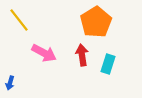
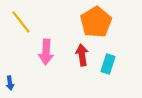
yellow line: moved 2 px right, 2 px down
pink arrow: moved 2 px right, 1 px up; rotated 65 degrees clockwise
blue arrow: rotated 24 degrees counterclockwise
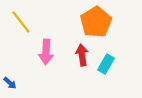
cyan rectangle: moved 2 px left; rotated 12 degrees clockwise
blue arrow: rotated 40 degrees counterclockwise
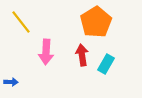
blue arrow: moved 1 px right, 1 px up; rotated 40 degrees counterclockwise
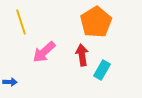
yellow line: rotated 20 degrees clockwise
pink arrow: moved 2 px left; rotated 45 degrees clockwise
cyan rectangle: moved 4 px left, 6 px down
blue arrow: moved 1 px left
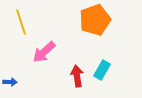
orange pentagon: moved 1 px left, 2 px up; rotated 12 degrees clockwise
red arrow: moved 5 px left, 21 px down
